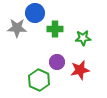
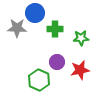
green star: moved 2 px left
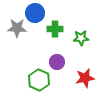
red star: moved 5 px right, 8 px down
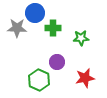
green cross: moved 2 px left, 1 px up
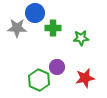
purple circle: moved 5 px down
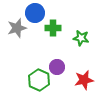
gray star: rotated 18 degrees counterclockwise
green star: rotated 14 degrees clockwise
red star: moved 1 px left, 2 px down
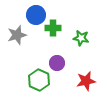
blue circle: moved 1 px right, 2 px down
gray star: moved 7 px down
purple circle: moved 4 px up
red star: moved 2 px right, 1 px down
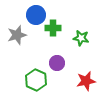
green hexagon: moved 3 px left
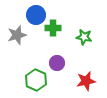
green star: moved 3 px right, 1 px up
